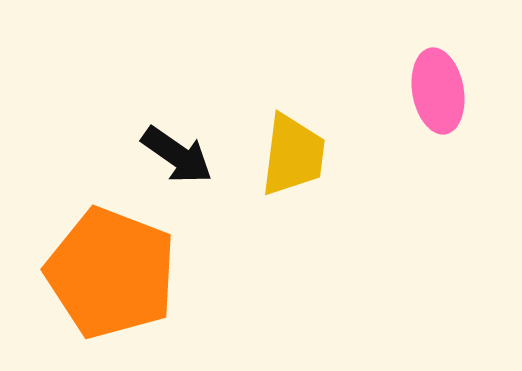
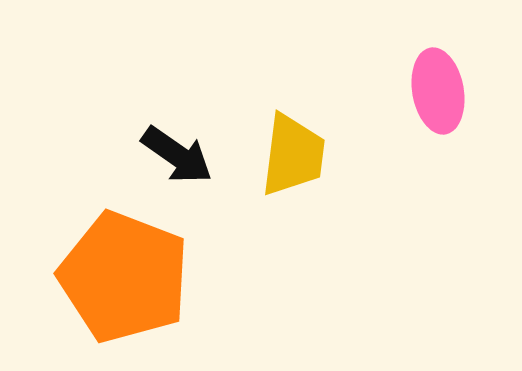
orange pentagon: moved 13 px right, 4 px down
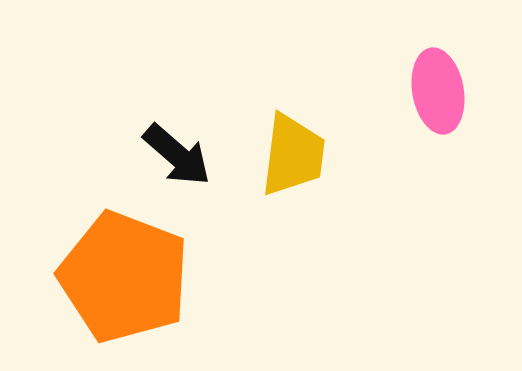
black arrow: rotated 6 degrees clockwise
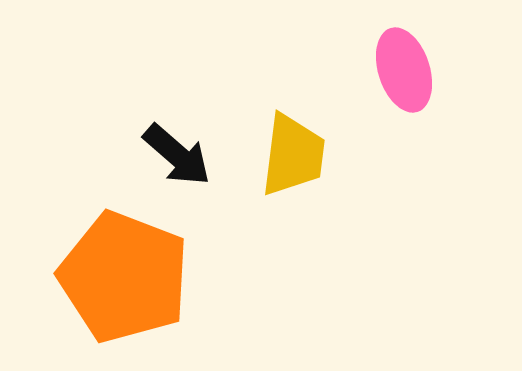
pink ellipse: moved 34 px left, 21 px up; rotated 8 degrees counterclockwise
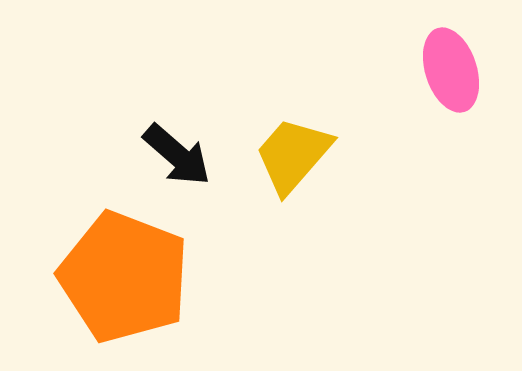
pink ellipse: moved 47 px right
yellow trapezoid: rotated 146 degrees counterclockwise
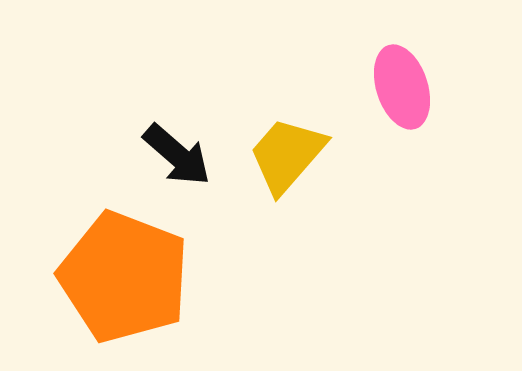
pink ellipse: moved 49 px left, 17 px down
yellow trapezoid: moved 6 px left
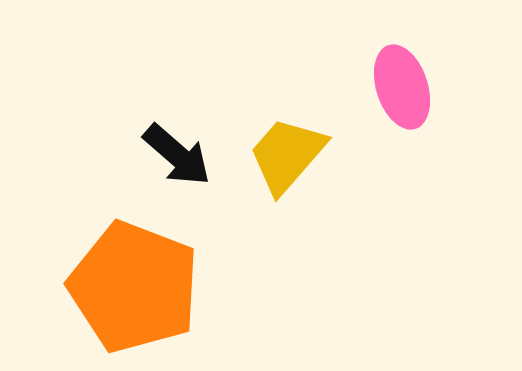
orange pentagon: moved 10 px right, 10 px down
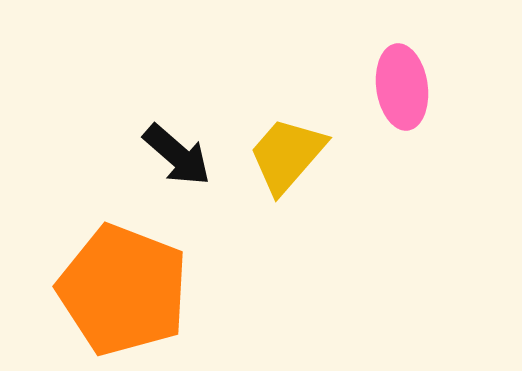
pink ellipse: rotated 10 degrees clockwise
orange pentagon: moved 11 px left, 3 px down
